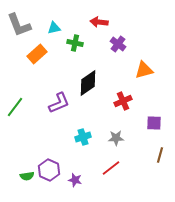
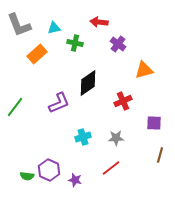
green semicircle: rotated 16 degrees clockwise
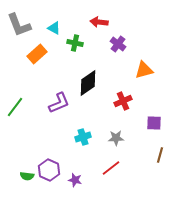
cyan triangle: rotated 40 degrees clockwise
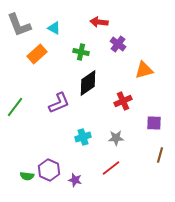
green cross: moved 6 px right, 9 px down
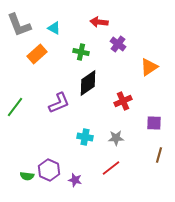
orange triangle: moved 5 px right, 3 px up; rotated 18 degrees counterclockwise
cyan cross: moved 2 px right; rotated 28 degrees clockwise
brown line: moved 1 px left
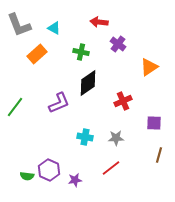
purple star: rotated 24 degrees counterclockwise
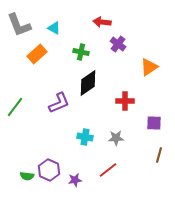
red arrow: moved 3 px right
red cross: moved 2 px right; rotated 24 degrees clockwise
red line: moved 3 px left, 2 px down
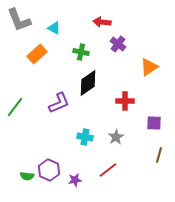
gray L-shape: moved 5 px up
gray star: moved 1 px up; rotated 28 degrees counterclockwise
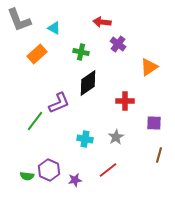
green line: moved 20 px right, 14 px down
cyan cross: moved 2 px down
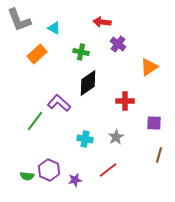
purple L-shape: rotated 115 degrees counterclockwise
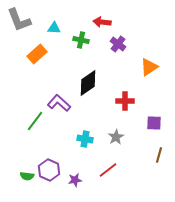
cyan triangle: rotated 24 degrees counterclockwise
green cross: moved 12 px up
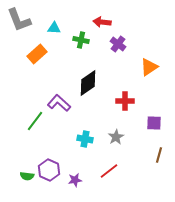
red line: moved 1 px right, 1 px down
